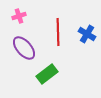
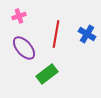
red line: moved 2 px left, 2 px down; rotated 12 degrees clockwise
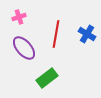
pink cross: moved 1 px down
green rectangle: moved 4 px down
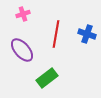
pink cross: moved 4 px right, 3 px up
blue cross: rotated 12 degrees counterclockwise
purple ellipse: moved 2 px left, 2 px down
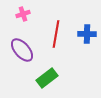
blue cross: rotated 18 degrees counterclockwise
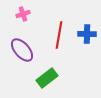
red line: moved 3 px right, 1 px down
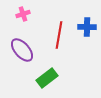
blue cross: moved 7 px up
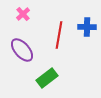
pink cross: rotated 24 degrees counterclockwise
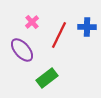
pink cross: moved 9 px right, 8 px down
red line: rotated 16 degrees clockwise
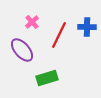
green rectangle: rotated 20 degrees clockwise
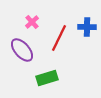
red line: moved 3 px down
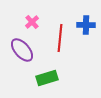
blue cross: moved 1 px left, 2 px up
red line: moved 1 px right; rotated 20 degrees counterclockwise
